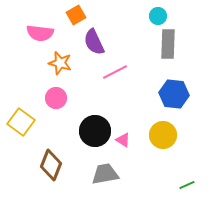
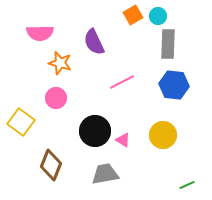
orange square: moved 57 px right
pink semicircle: rotated 8 degrees counterclockwise
pink line: moved 7 px right, 10 px down
blue hexagon: moved 9 px up
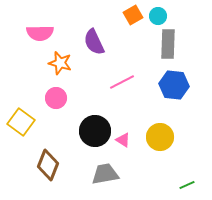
yellow circle: moved 3 px left, 2 px down
brown diamond: moved 3 px left
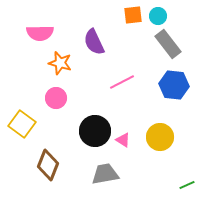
orange square: rotated 24 degrees clockwise
gray rectangle: rotated 40 degrees counterclockwise
yellow square: moved 1 px right, 2 px down
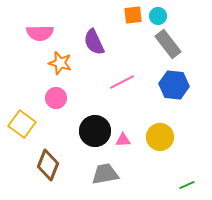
pink triangle: rotated 35 degrees counterclockwise
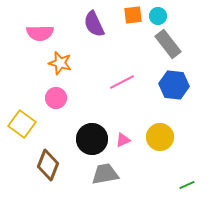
purple semicircle: moved 18 px up
black circle: moved 3 px left, 8 px down
pink triangle: rotated 21 degrees counterclockwise
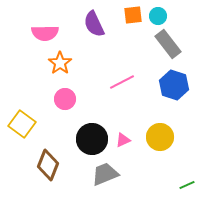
pink semicircle: moved 5 px right
orange star: rotated 20 degrees clockwise
blue hexagon: rotated 12 degrees clockwise
pink circle: moved 9 px right, 1 px down
gray trapezoid: rotated 12 degrees counterclockwise
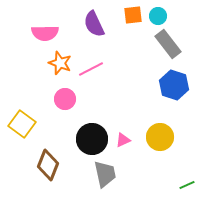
orange star: rotated 15 degrees counterclockwise
pink line: moved 31 px left, 13 px up
gray trapezoid: rotated 100 degrees clockwise
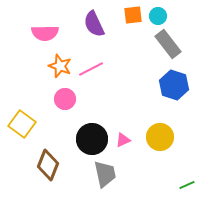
orange star: moved 3 px down
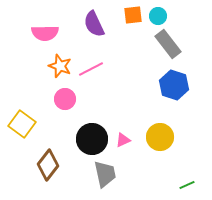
brown diamond: rotated 16 degrees clockwise
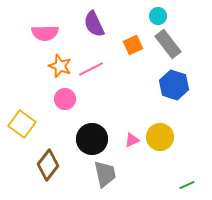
orange square: moved 30 px down; rotated 18 degrees counterclockwise
pink triangle: moved 9 px right
